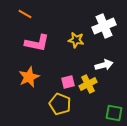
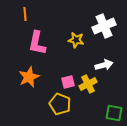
orange line: rotated 56 degrees clockwise
pink L-shape: rotated 90 degrees clockwise
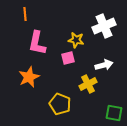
pink square: moved 24 px up
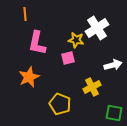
white cross: moved 7 px left, 2 px down; rotated 10 degrees counterclockwise
white arrow: moved 9 px right
yellow cross: moved 4 px right, 3 px down
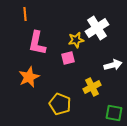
yellow star: rotated 21 degrees counterclockwise
